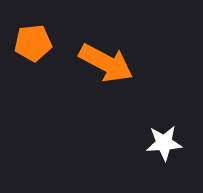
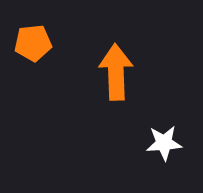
orange arrow: moved 10 px right, 9 px down; rotated 120 degrees counterclockwise
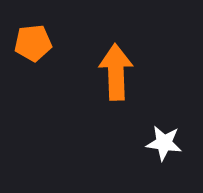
white star: rotated 12 degrees clockwise
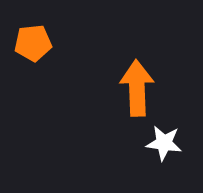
orange arrow: moved 21 px right, 16 px down
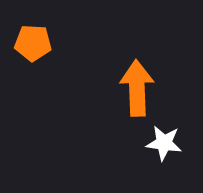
orange pentagon: rotated 9 degrees clockwise
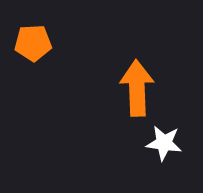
orange pentagon: rotated 6 degrees counterclockwise
